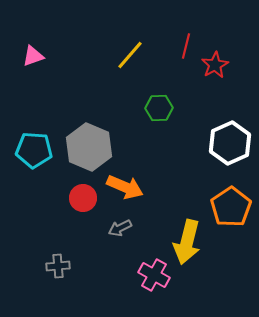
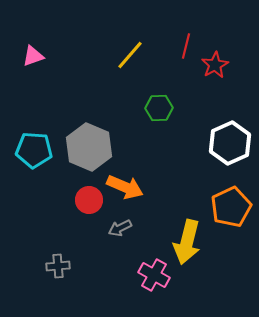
red circle: moved 6 px right, 2 px down
orange pentagon: rotated 9 degrees clockwise
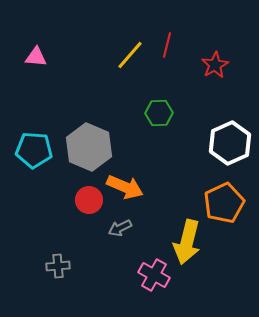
red line: moved 19 px left, 1 px up
pink triangle: moved 3 px right, 1 px down; rotated 25 degrees clockwise
green hexagon: moved 5 px down
orange pentagon: moved 7 px left, 4 px up
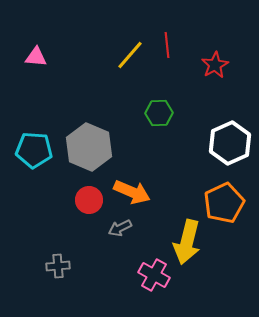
red line: rotated 20 degrees counterclockwise
orange arrow: moved 7 px right, 5 px down
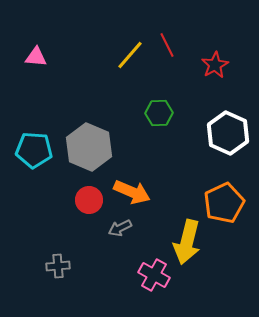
red line: rotated 20 degrees counterclockwise
white hexagon: moved 2 px left, 10 px up; rotated 12 degrees counterclockwise
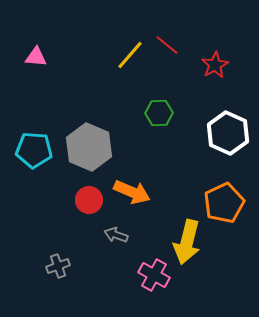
red line: rotated 25 degrees counterclockwise
gray arrow: moved 4 px left, 7 px down; rotated 45 degrees clockwise
gray cross: rotated 15 degrees counterclockwise
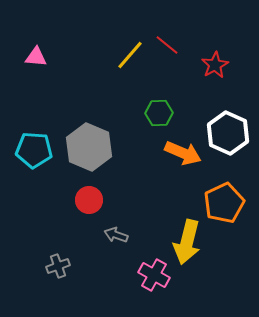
orange arrow: moved 51 px right, 39 px up
